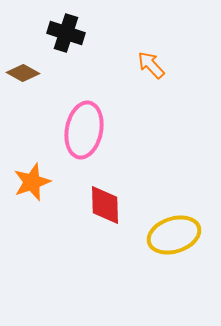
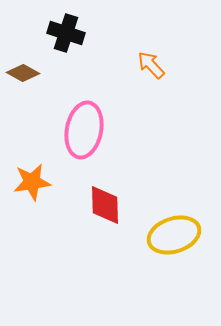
orange star: rotated 12 degrees clockwise
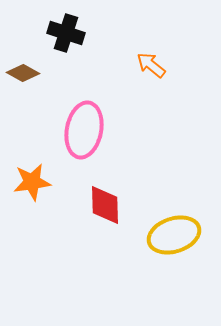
orange arrow: rotated 8 degrees counterclockwise
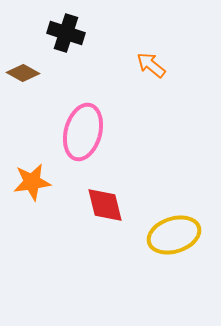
pink ellipse: moved 1 px left, 2 px down; rotated 4 degrees clockwise
red diamond: rotated 12 degrees counterclockwise
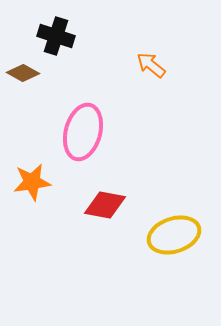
black cross: moved 10 px left, 3 px down
red diamond: rotated 66 degrees counterclockwise
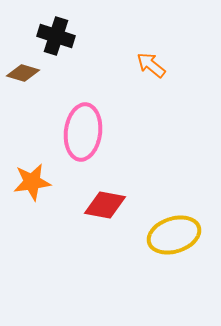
brown diamond: rotated 12 degrees counterclockwise
pink ellipse: rotated 8 degrees counterclockwise
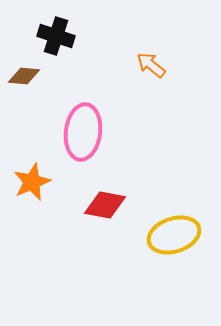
brown diamond: moved 1 px right, 3 px down; rotated 12 degrees counterclockwise
orange star: rotated 15 degrees counterclockwise
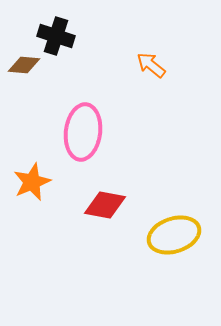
brown diamond: moved 11 px up
